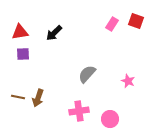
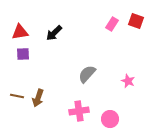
brown line: moved 1 px left, 1 px up
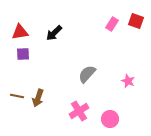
pink cross: rotated 24 degrees counterclockwise
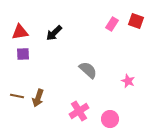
gray semicircle: moved 1 px right, 4 px up; rotated 90 degrees clockwise
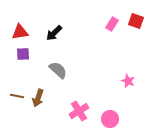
gray semicircle: moved 30 px left
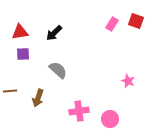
brown line: moved 7 px left, 5 px up; rotated 16 degrees counterclockwise
pink cross: rotated 24 degrees clockwise
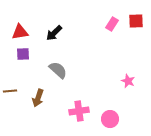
red square: rotated 21 degrees counterclockwise
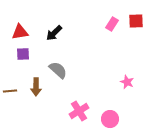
pink star: moved 1 px left, 1 px down
brown arrow: moved 2 px left, 11 px up; rotated 18 degrees counterclockwise
pink cross: rotated 24 degrees counterclockwise
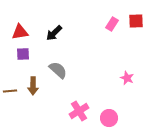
pink star: moved 4 px up
brown arrow: moved 3 px left, 1 px up
pink circle: moved 1 px left, 1 px up
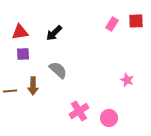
pink star: moved 2 px down
